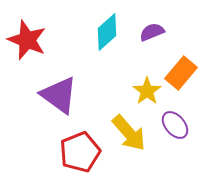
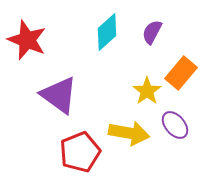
purple semicircle: rotated 40 degrees counterclockwise
yellow arrow: rotated 39 degrees counterclockwise
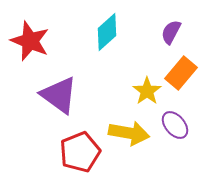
purple semicircle: moved 19 px right
red star: moved 3 px right, 1 px down
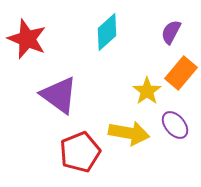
red star: moved 3 px left, 2 px up
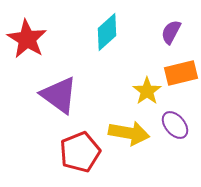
red star: rotated 9 degrees clockwise
orange rectangle: rotated 36 degrees clockwise
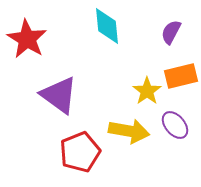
cyan diamond: moved 6 px up; rotated 54 degrees counterclockwise
orange rectangle: moved 3 px down
yellow arrow: moved 2 px up
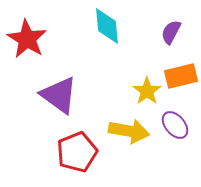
red pentagon: moved 3 px left
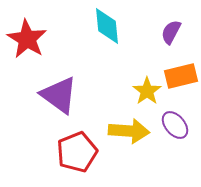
yellow arrow: rotated 6 degrees counterclockwise
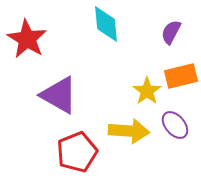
cyan diamond: moved 1 px left, 2 px up
purple triangle: rotated 6 degrees counterclockwise
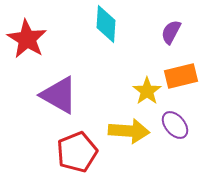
cyan diamond: rotated 9 degrees clockwise
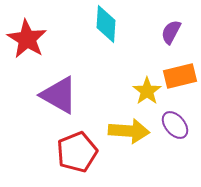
orange rectangle: moved 1 px left
